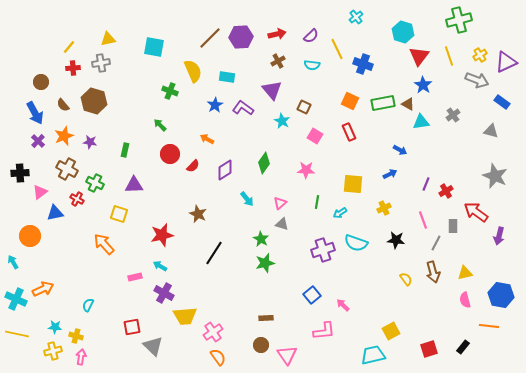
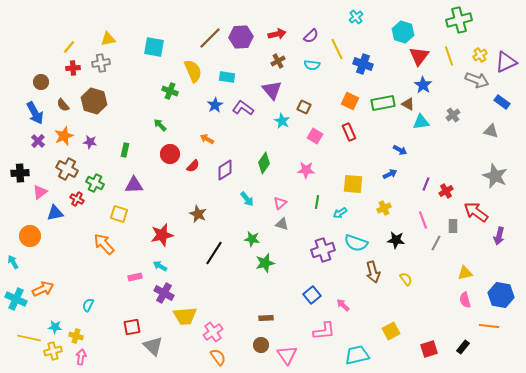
green star at (261, 239): moved 9 px left; rotated 21 degrees counterclockwise
brown arrow at (433, 272): moved 60 px left
yellow line at (17, 334): moved 12 px right, 4 px down
cyan trapezoid at (373, 355): moved 16 px left
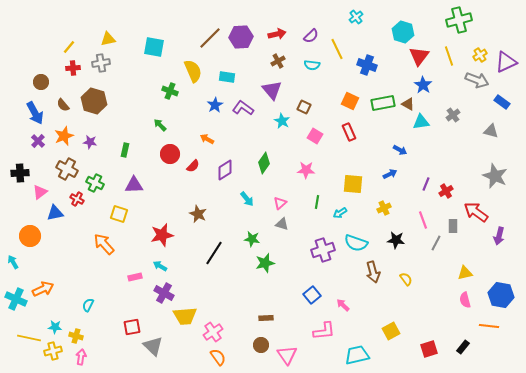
blue cross at (363, 64): moved 4 px right, 1 px down
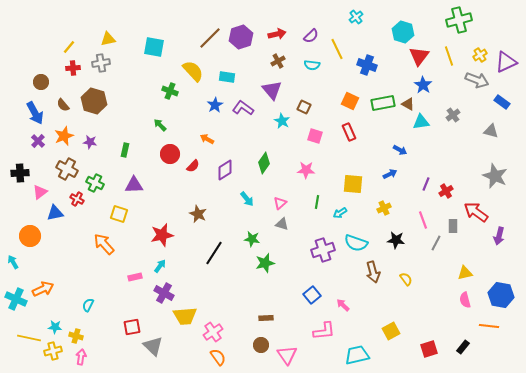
purple hexagon at (241, 37): rotated 15 degrees counterclockwise
yellow semicircle at (193, 71): rotated 20 degrees counterclockwise
pink square at (315, 136): rotated 14 degrees counterclockwise
cyan arrow at (160, 266): rotated 96 degrees clockwise
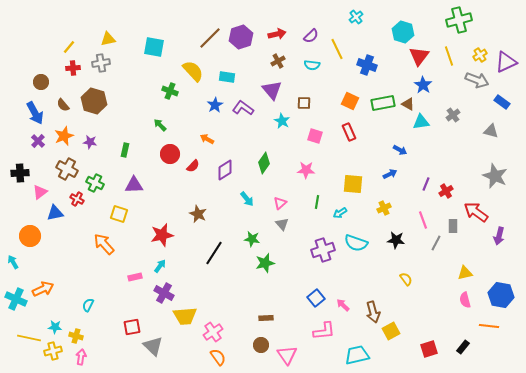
brown square at (304, 107): moved 4 px up; rotated 24 degrees counterclockwise
gray triangle at (282, 224): rotated 32 degrees clockwise
brown arrow at (373, 272): moved 40 px down
blue square at (312, 295): moved 4 px right, 3 px down
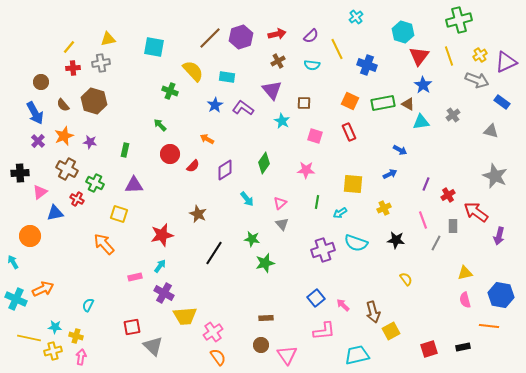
red cross at (446, 191): moved 2 px right, 4 px down
black rectangle at (463, 347): rotated 40 degrees clockwise
